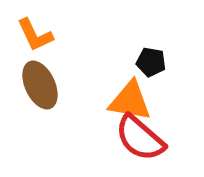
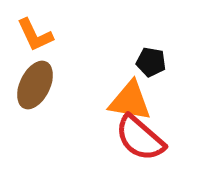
brown ellipse: moved 5 px left; rotated 51 degrees clockwise
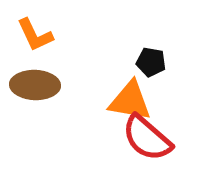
brown ellipse: rotated 66 degrees clockwise
red semicircle: moved 7 px right
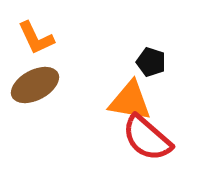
orange L-shape: moved 1 px right, 3 px down
black pentagon: rotated 8 degrees clockwise
brown ellipse: rotated 30 degrees counterclockwise
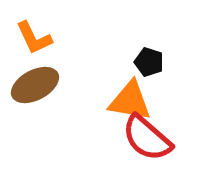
orange L-shape: moved 2 px left
black pentagon: moved 2 px left
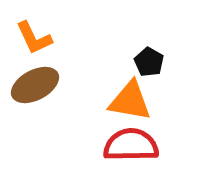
black pentagon: rotated 12 degrees clockwise
red semicircle: moved 16 px left, 7 px down; rotated 138 degrees clockwise
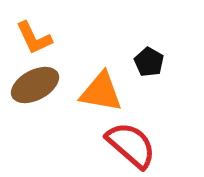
orange triangle: moved 29 px left, 9 px up
red semicircle: rotated 42 degrees clockwise
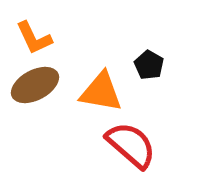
black pentagon: moved 3 px down
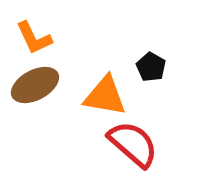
black pentagon: moved 2 px right, 2 px down
orange triangle: moved 4 px right, 4 px down
red semicircle: moved 2 px right, 1 px up
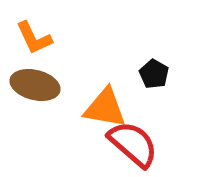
black pentagon: moved 3 px right, 7 px down
brown ellipse: rotated 42 degrees clockwise
orange triangle: moved 12 px down
